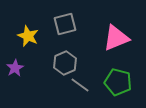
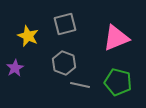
gray hexagon: moved 1 px left; rotated 15 degrees counterclockwise
gray line: rotated 24 degrees counterclockwise
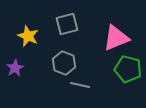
gray square: moved 2 px right
green pentagon: moved 10 px right, 13 px up
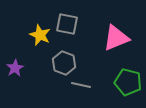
gray square: rotated 25 degrees clockwise
yellow star: moved 12 px right, 1 px up
green pentagon: moved 13 px down
gray line: moved 1 px right
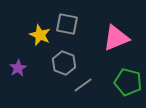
purple star: moved 3 px right
gray line: moved 2 px right; rotated 48 degrees counterclockwise
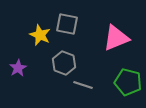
gray line: rotated 54 degrees clockwise
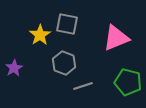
yellow star: rotated 15 degrees clockwise
purple star: moved 4 px left
gray line: moved 1 px down; rotated 36 degrees counterclockwise
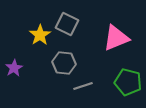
gray square: rotated 15 degrees clockwise
gray hexagon: rotated 15 degrees counterclockwise
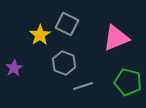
gray hexagon: rotated 15 degrees clockwise
